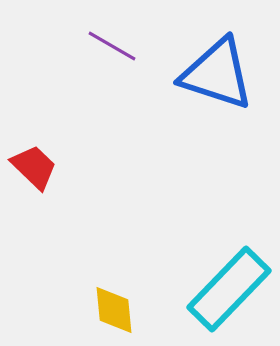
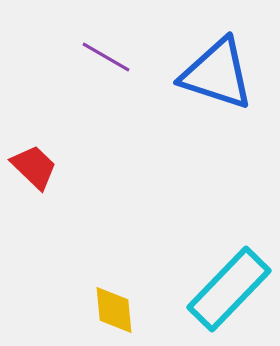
purple line: moved 6 px left, 11 px down
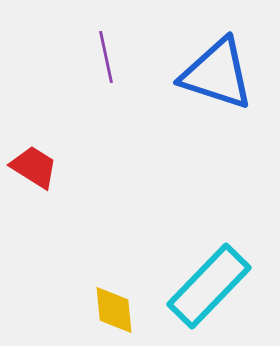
purple line: rotated 48 degrees clockwise
red trapezoid: rotated 12 degrees counterclockwise
cyan rectangle: moved 20 px left, 3 px up
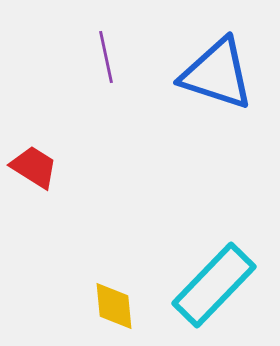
cyan rectangle: moved 5 px right, 1 px up
yellow diamond: moved 4 px up
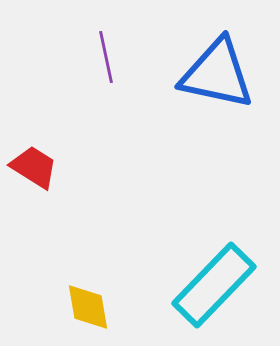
blue triangle: rotated 6 degrees counterclockwise
yellow diamond: moved 26 px left, 1 px down; rotated 4 degrees counterclockwise
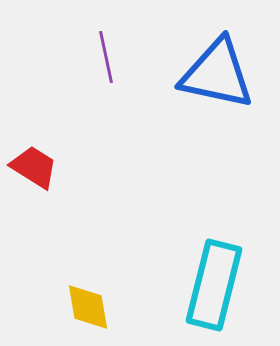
cyan rectangle: rotated 30 degrees counterclockwise
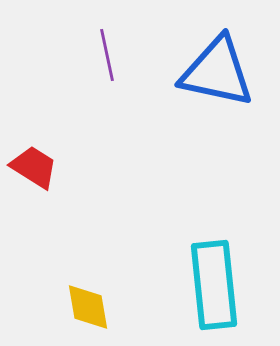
purple line: moved 1 px right, 2 px up
blue triangle: moved 2 px up
cyan rectangle: rotated 20 degrees counterclockwise
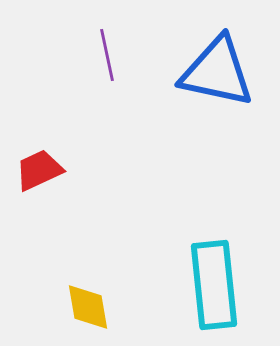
red trapezoid: moved 5 px right, 3 px down; rotated 57 degrees counterclockwise
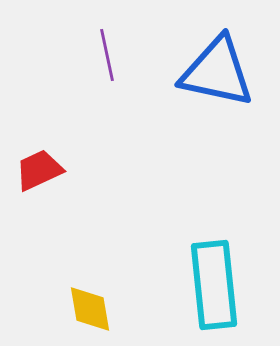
yellow diamond: moved 2 px right, 2 px down
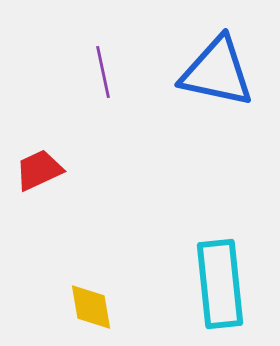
purple line: moved 4 px left, 17 px down
cyan rectangle: moved 6 px right, 1 px up
yellow diamond: moved 1 px right, 2 px up
